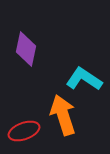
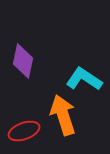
purple diamond: moved 3 px left, 12 px down
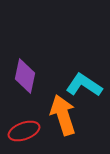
purple diamond: moved 2 px right, 15 px down
cyan L-shape: moved 6 px down
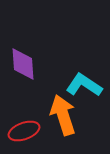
purple diamond: moved 2 px left, 12 px up; rotated 16 degrees counterclockwise
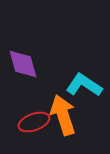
purple diamond: rotated 12 degrees counterclockwise
red ellipse: moved 10 px right, 9 px up
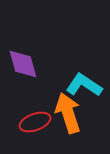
orange arrow: moved 5 px right, 2 px up
red ellipse: moved 1 px right
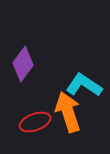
purple diamond: rotated 52 degrees clockwise
orange arrow: moved 1 px up
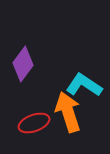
red ellipse: moved 1 px left, 1 px down
